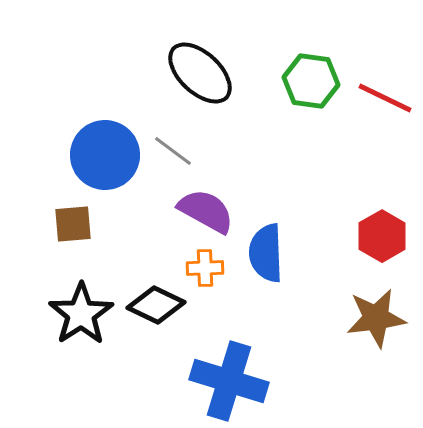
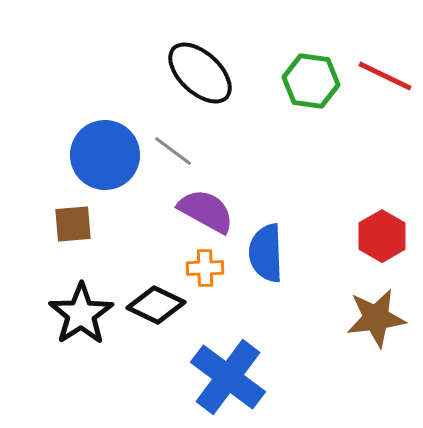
red line: moved 22 px up
blue cross: moved 1 px left, 4 px up; rotated 20 degrees clockwise
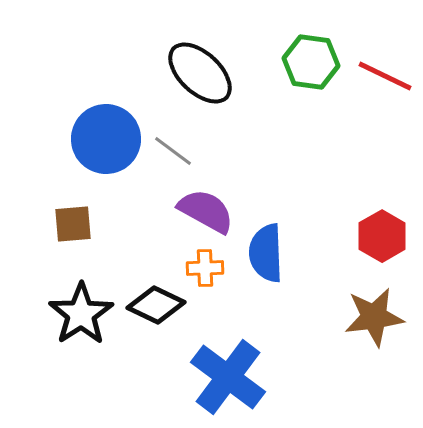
green hexagon: moved 19 px up
blue circle: moved 1 px right, 16 px up
brown star: moved 2 px left, 1 px up
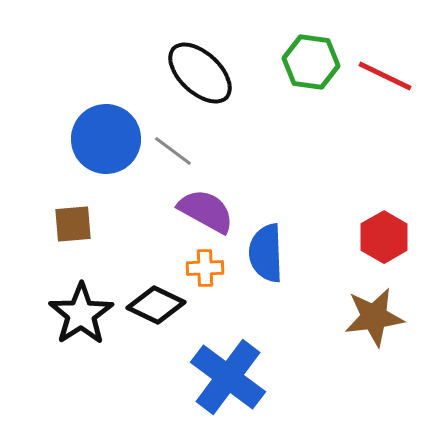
red hexagon: moved 2 px right, 1 px down
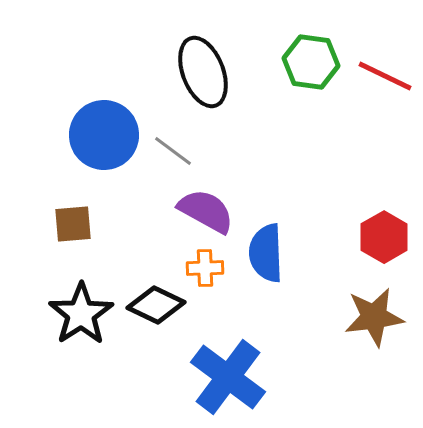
black ellipse: moved 3 px right, 1 px up; rotated 26 degrees clockwise
blue circle: moved 2 px left, 4 px up
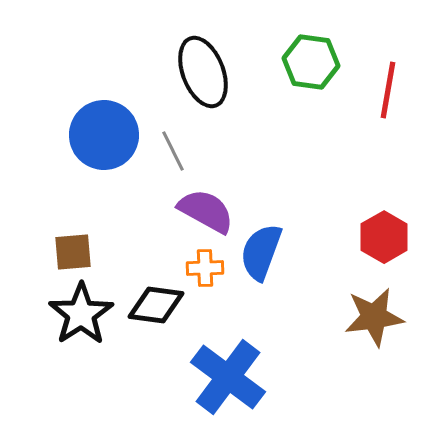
red line: moved 3 px right, 14 px down; rotated 74 degrees clockwise
gray line: rotated 27 degrees clockwise
brown square: moved 28 px down
blue semicircle: moved 5 px left, 1 px up; rotated 22 degrees clockwise
black diamond: rotated 18 degrees counterclockwise
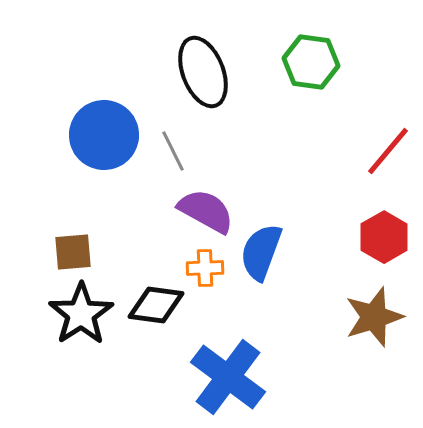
red line: moved 61 px down; rotated 30 degrees clockwise
brown star: rotated 10 degrees counterclockwise
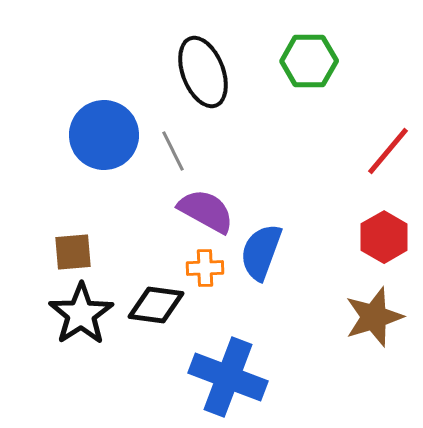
green hexagon: moved 2 px left, 1 px up; rotated 8 degrees counterclockwise
blue cross: rotated 16 degrees counterclockwise
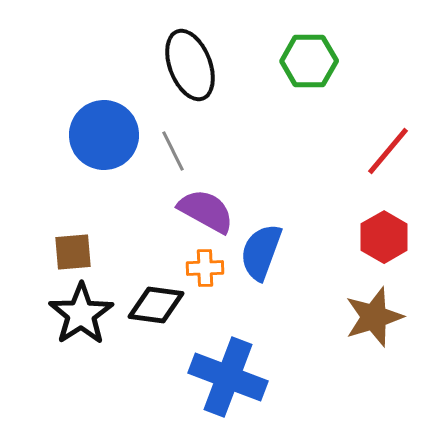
black ellipse: moved 13 px left, 7 px up
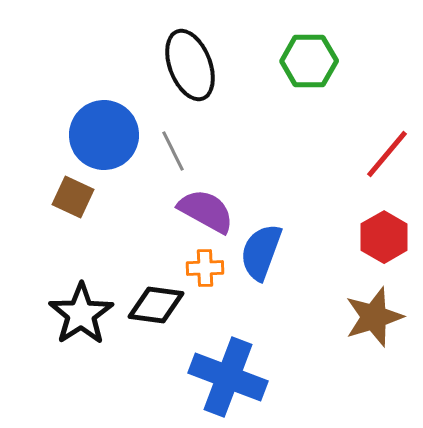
red line: moved 1 px left, 3 px down
brown square: moved 55 px up; rotated 30 degrees clockwise
